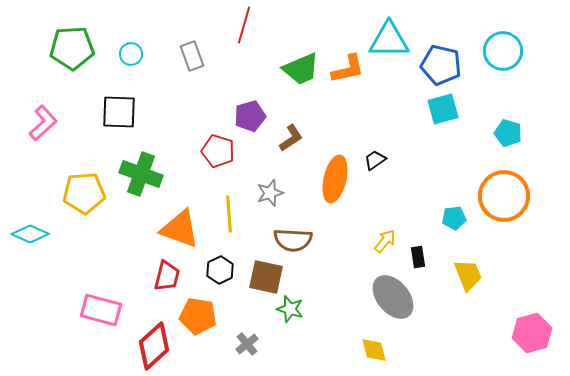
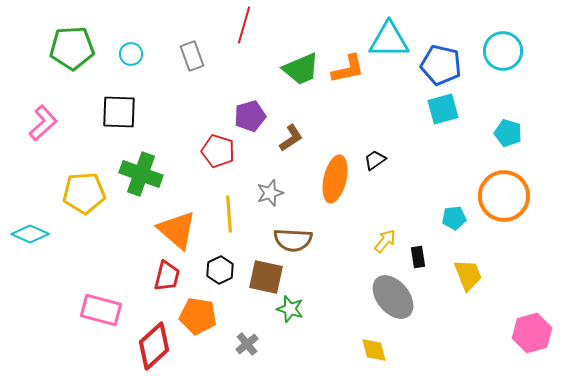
orange triangle at (180, 229): moved 3 px left, 1 px down; rotated 21 degrees clockwise
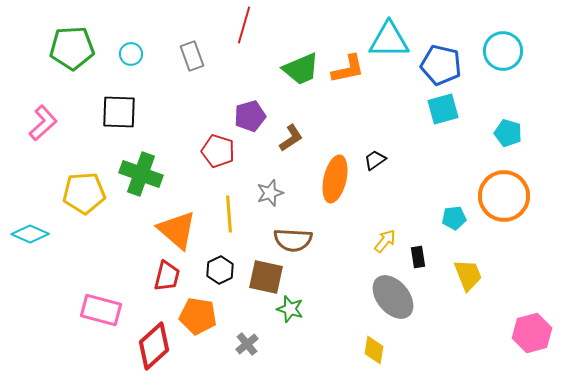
yellow diamond at (374, 350): rotated 24 degrees clockwise
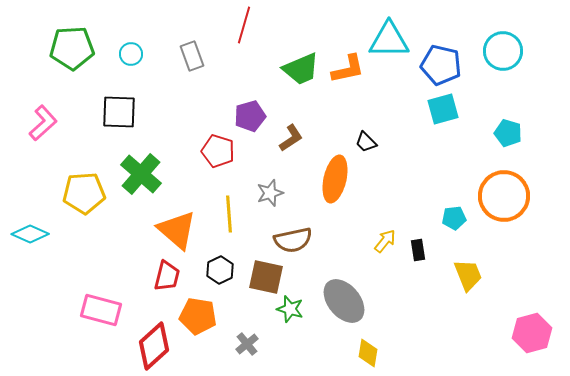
black trapezoid at (375, 160): moved 9 px left, 18 px up; rotated 100 degrees counterclockwise
green cross at (141, 174): rotated 21 degrees clockwise
brown semicircle at (293, 240): rotated 15 degrees counterclockwise
black rectangle at (418, 257): moved 7 px up
gray ellipse at (393, 297): moved 49 px left, 4 px down
yellow diamond at (374, 350): moved 6 px left, 3 px down
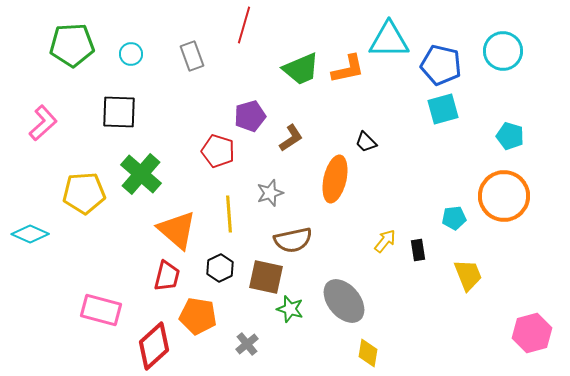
green pentagon at (72, 48): moved 3 px up
cyan pentagon at (508, 133): moved 2 px right, 3 px down
black hexagon at (220, 270): moved 2 px up
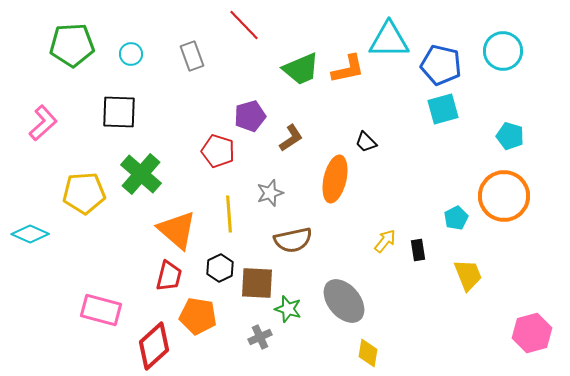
red line at (244, 25): rotated 60 degrees counterclockwise
cyan pentagon at (454, 218): moved 2 px right; rotated 20 degrees counterclockwise
red trapezoid at (167, 276): moved 2 px right
brown square at (266, 277): moved 9 px left, 6 px down; rotated 9 degrees counterclockwise
green star at (290, 309): moved 2 px left
gray cross at (247, 344): moved 13 px right, 7 px up; rotated 15 degrees clockwise
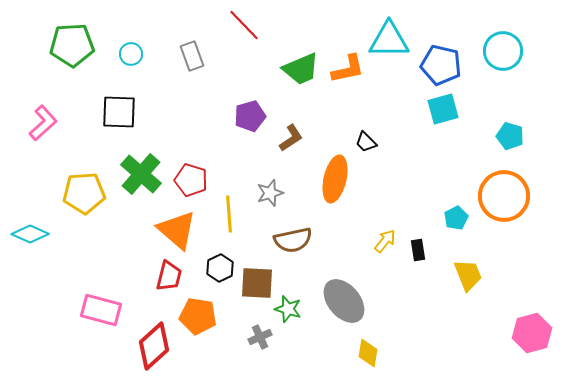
red pentagon at (218, 151): moved 27 px left, 29 px down
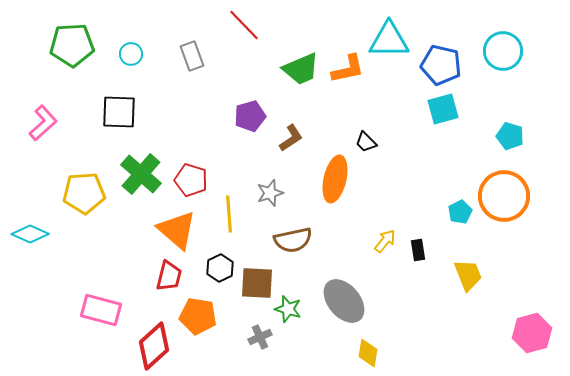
cyan pentagon at (456, 218): moved 4 px right, 6 px up
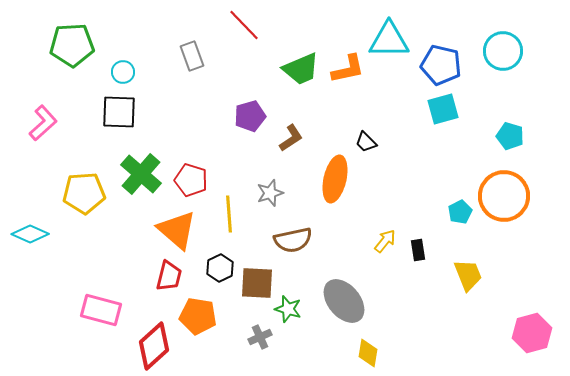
cyan circle at (131, 54): moved 8 px left, 18 px down
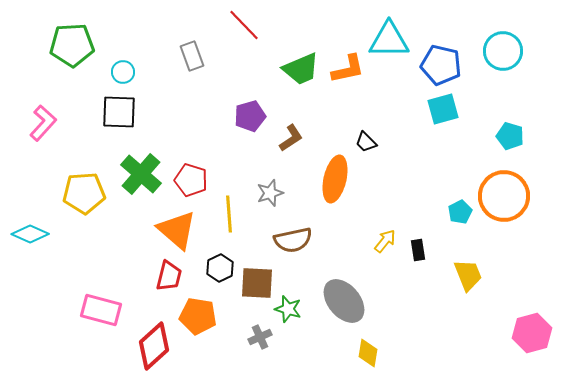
pink L-shape at (43, 123): rotated 6 degrees counterclockwise
